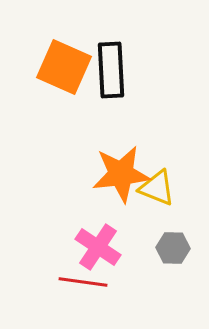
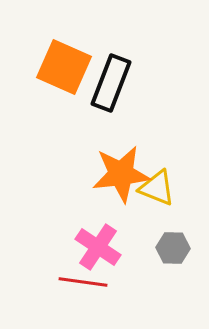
black rectangle: moved 13 px down; rotated 24 degrees clockwise
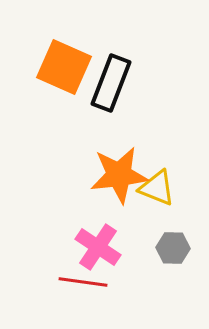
orange star: moved 2 px left, 1 px down
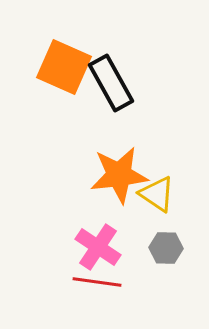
black rectangle: rotated 50 degrees counterclockwise
yellow triangle: moved 6 px down; rotated 12 degrees clockwise
gray hexagon: moved 7 px left
red line: moved 14 px right
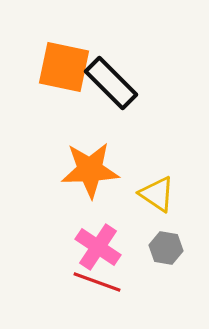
orange square: rotated 12 degrees counterclockwise
black rectangle: rotated 16 degrees counterclockwise
orange star: moved 29 px left, 5 px up; rotated 4 degrees clockwise
gray hexagon: rotated 8 degrees clockwise
red line: rotated 12 degrees clockwise
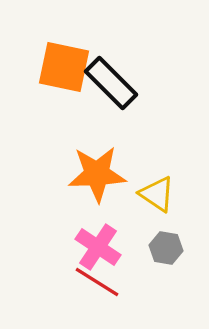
orange star: moved 7 px right, 4 px down
red line: rotated 12 degrees clockwise
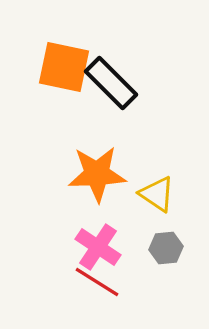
gray hexagon: rotated 16 degrees counterclockwise
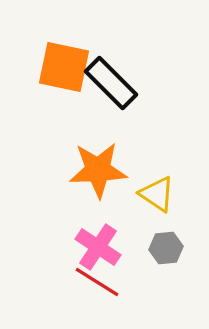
orange star: moved 1 px right, 4 px up
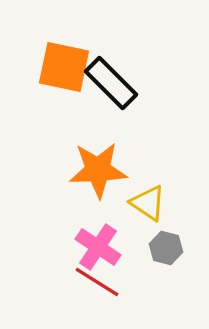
yellow triangle: moved 9 px left, 9 px down
gray hexagon: rotated 20 degrees clockwise
